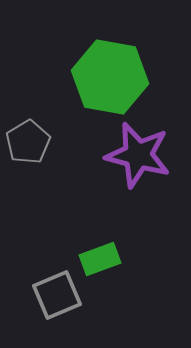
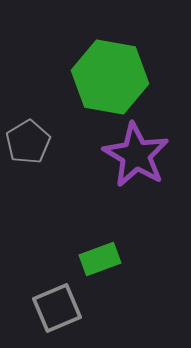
purple star: moved 2 px left; rotated 16 degrees clockwise
gray square: moved 13 px down
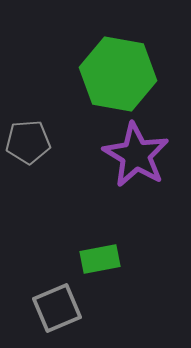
green hexagon: moved 8 px right, 3 px up
gray pentagon: rotated 27 degrees clockwise
green rectangle: rotated 9 degrees clockwise
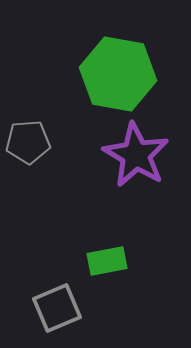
green rectangle: moved 7 px right, 2 px down
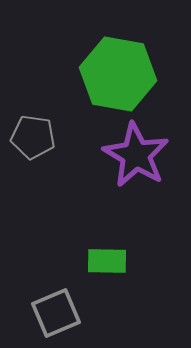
gray pentagon: moved 5 px right, 5 px up; rotated 12 degrees clockwise
green rectangle: rotated 12 degrees clockwise
gray square: moved 1 px left, 5 px down
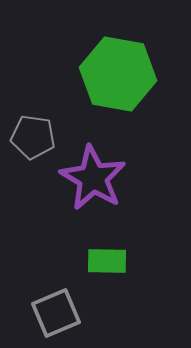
purple star: moved 43 px left, 23 px down
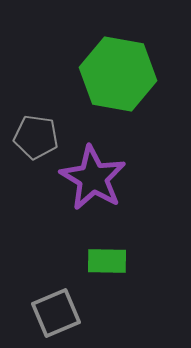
gray pentagon: moved 3 px right
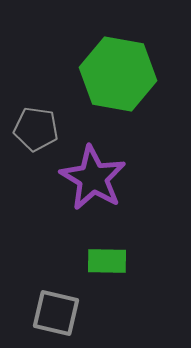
gray pentagon: moved 8 px up
gray square: rotated 36 degrees clockwise
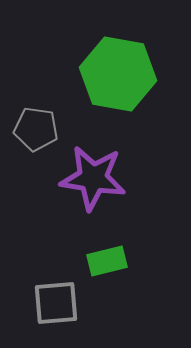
purple star: rotated 22 degrees counterclockwise
green rectangle: rotated 15 degrees counterclockwise
gray square: moved 10 px up; rotated 18 degrees counterclockwise
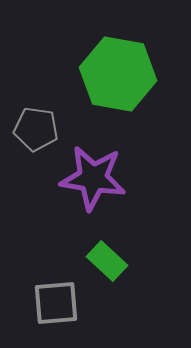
green rectangle: rotated 57 degrees clockwise
